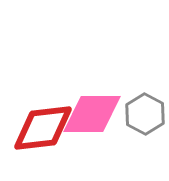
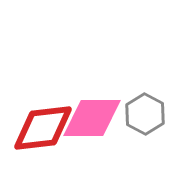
pink diamond: moved 4 px down
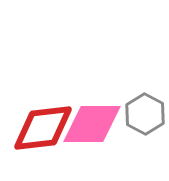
pink diamond: moved 6 px down
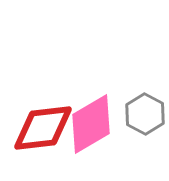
pink diamond: moved 1 px left; rotated 30 degrees counterclockwise
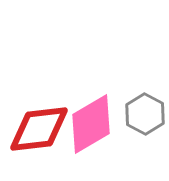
red diamond: moved 4 px left, 1 px down
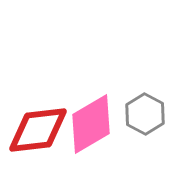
red diamond: moved 1 px left, 1 px down
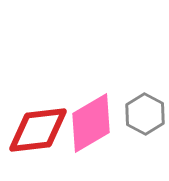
pink diamond: moved 1 px up
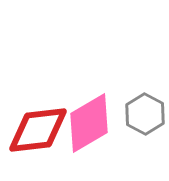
pink diamond: moved 2 px left
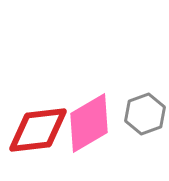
gray hexagon: rotated 12 degrees clockwise
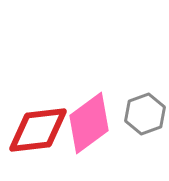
pink diamond: rotated 6 degrees counterclockwise
